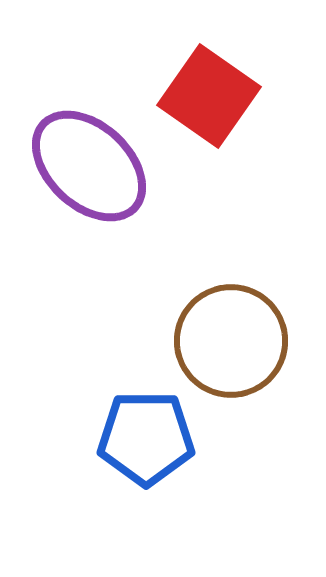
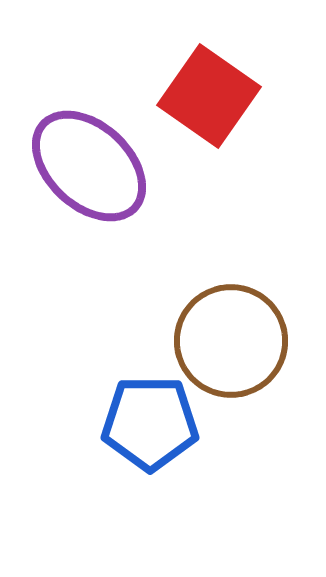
blue pentagon: moved 4 px right, 15 px up
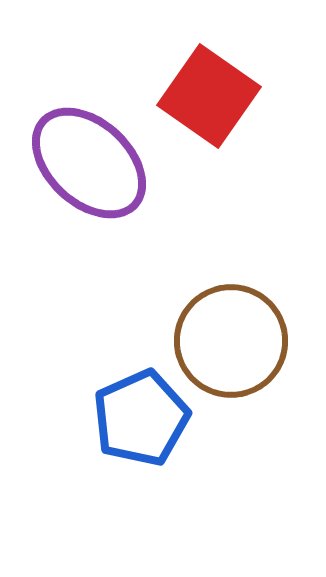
purple ellipse: moved 3 px up
blue pentagon: moved 9 px left, 5 px up; rotated 24 degrees counterclockwise
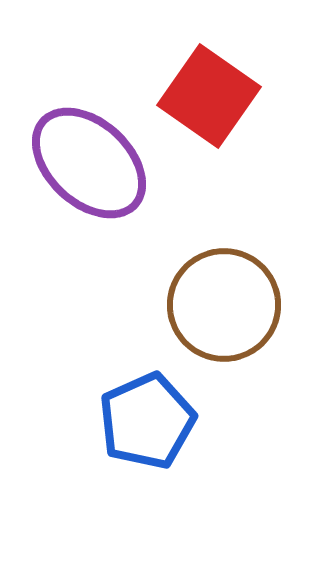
brown circle: moved 7 px left, 36 px up
blue pentagon: moved 6 px right, 3 px down
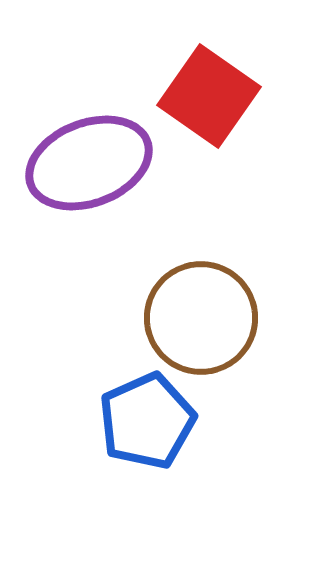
purple ellipse: rotated 64 degrees counterclockwise
brown circle: moved 23 px left, 13 px down
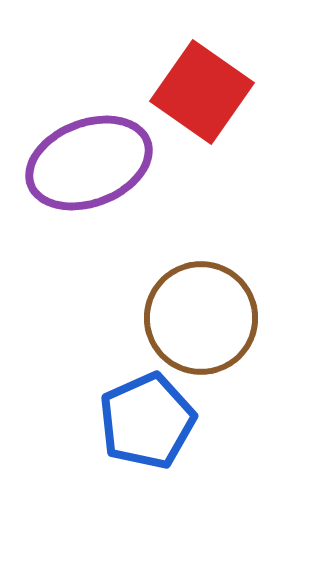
red square: moved 7 px left, 4 px up
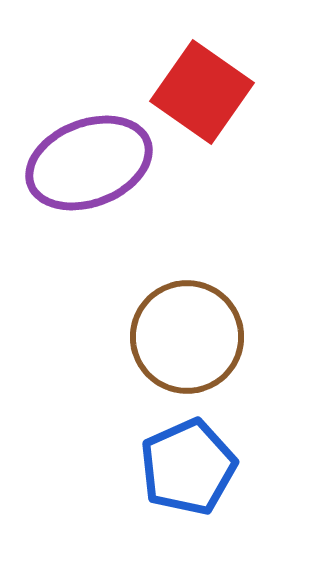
brown circle: moved 14 px left, 19 px down
blue pentagon: moved 41 px right, 46 px down
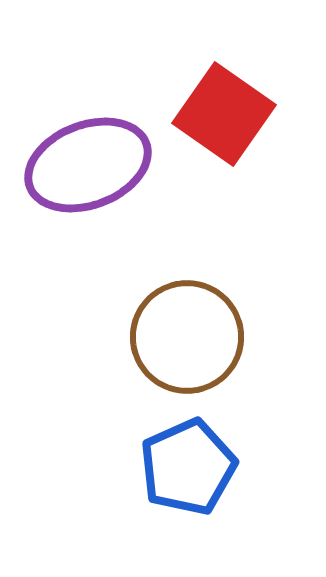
red square: moved 22 px right, 22 px down
purple ellipse: moved 1 px left, 2 px down
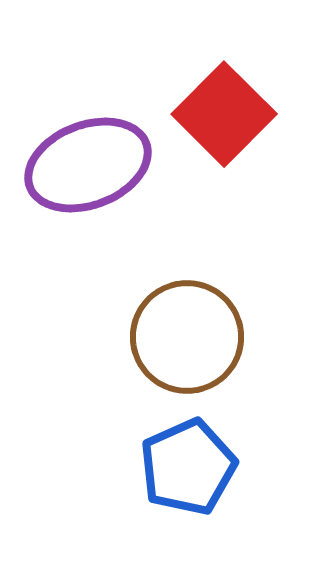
red square: rotated 10 degrees clockwise
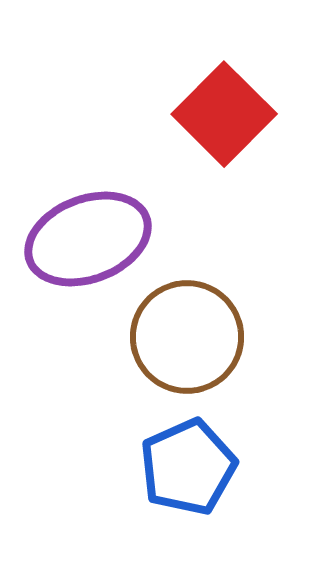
purple ellipse: moved 74 px down
